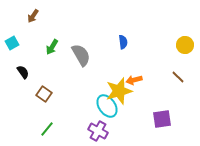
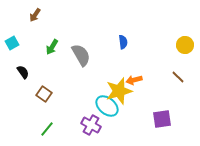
brown arrow: moved 2 px right, 1 px up
cyan ellipse: rotated 15 degrees counterclockwise
purple cross: moved 7 px left, 6 px up
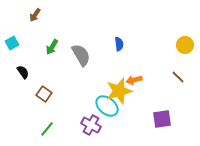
blue semicircle: moved 4 px left, 2 px down
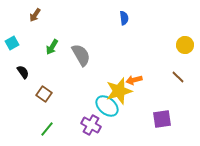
blue semicircle: moved 5 px right, 26 px up
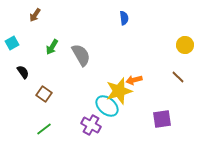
green line: moved 3 px left; rotated 14 degrees clockwise
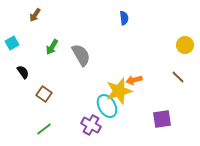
cyan ellipse: rotated 20 degrees clockwise
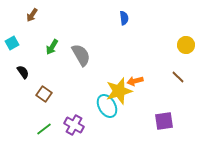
brown arrow: moved 3 px left
yellow circle: moved 1 px right
orange arrow: moved 1 px right, 1 px down
purple square: moved 2 px right, 2 px down
purple cross: moved 17 px left
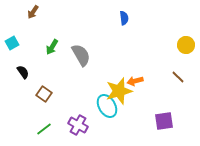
brown arrow: moved 1 px right, 3 px up
purple cross: moved 4 px right
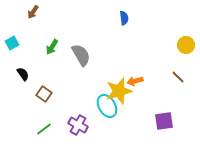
black semicircle: moved 2 px down
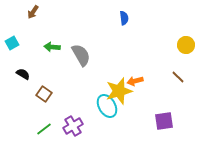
green arrow: rotated 63 degrees clockwise
black semicircle: rotated 24 degrees counterclockwise
purple cross: moved 5 px left, 1 px down; rotated 30 degrees clockwise
